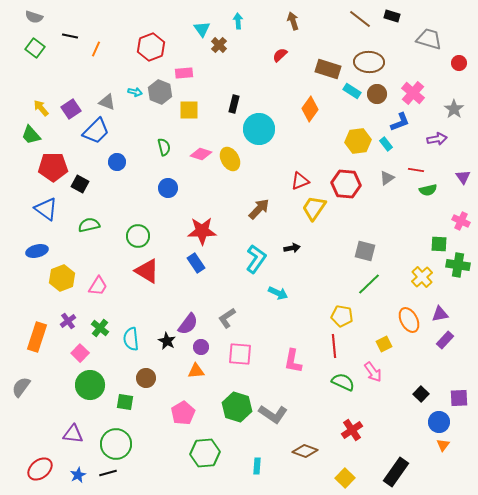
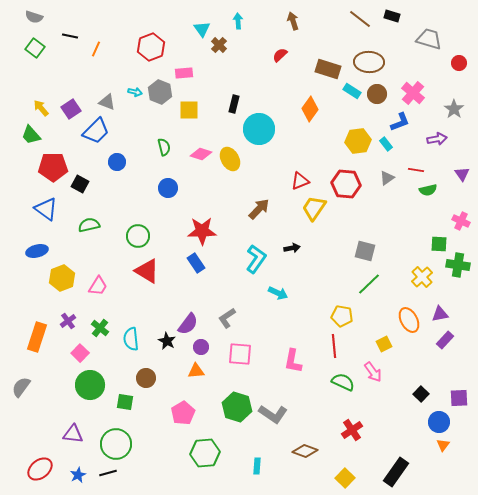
purple triangle at (463, 177): moved 1 px left, 3 px up
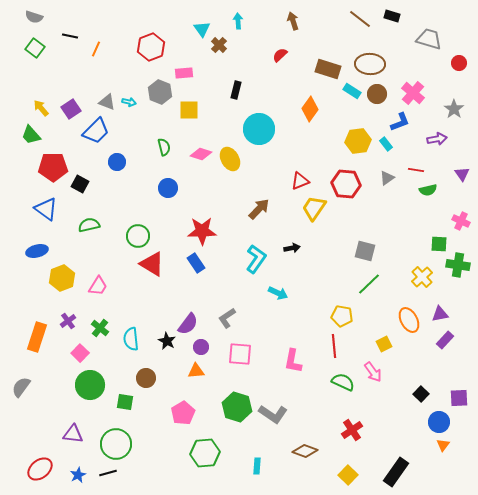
brown ellipse at (369, 62): moved 1 px right, 2 px down
cyan arrow at (135, 92): moved 6 px left, 10 px down
black rectangle at (234, 104): moved 2 px right, 14 px up
red triangle at (147, 271): moved 5 px right, 7 px up
yellow square at (345, 478): moved 3 px right, 3 px up
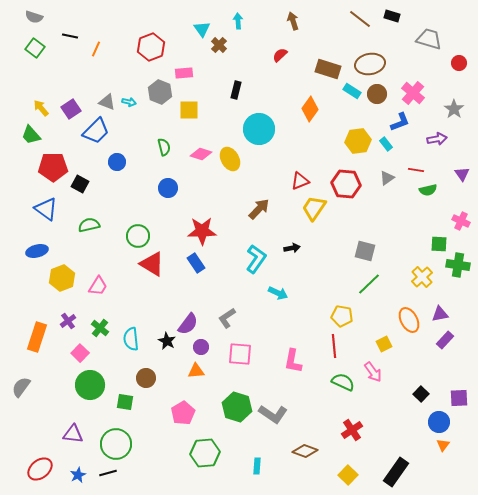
brown ellipse at (370, 64): rotated 12 degrees counterclockwise
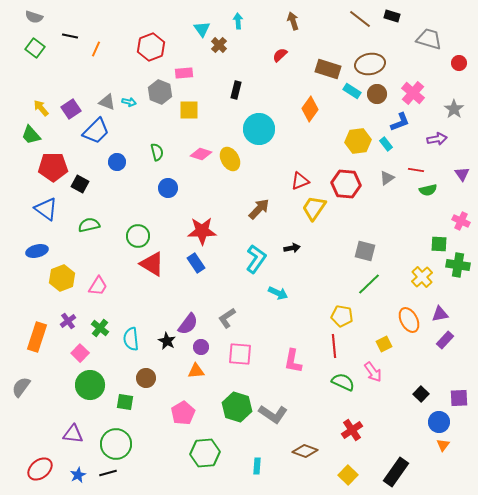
green semicircle at (164, 147): moved 7 px left, 5 px down
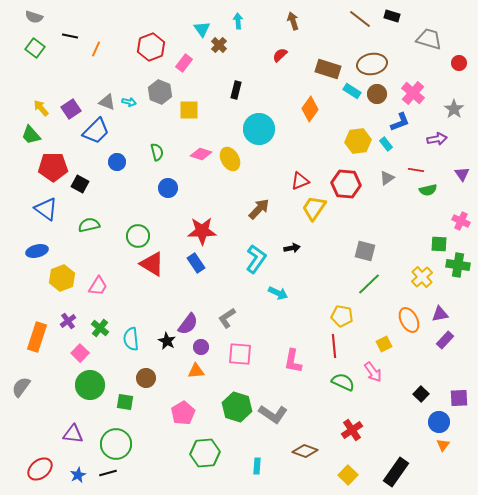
brown ellipse at (370, 64): moved 2 px right
pink rectangle at (184, 73): moved 10 px up; rotated 48 degrees counterclockwise
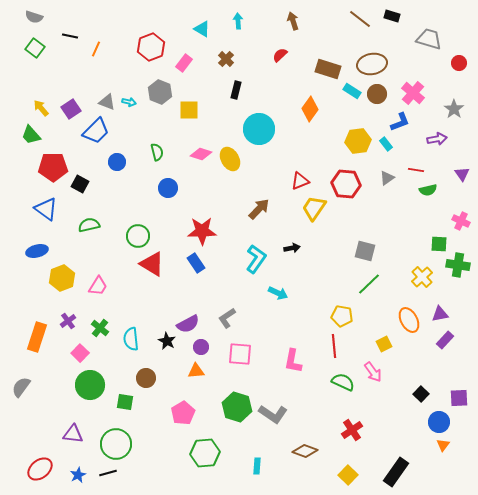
cyan triangle at (202, 29): rotated 24 degrees counterclockwise
brown cross at (219, 45): moved 7 px right, 14 px down
purple semicircle at (188, 324): rotated 25 degrees clockwise
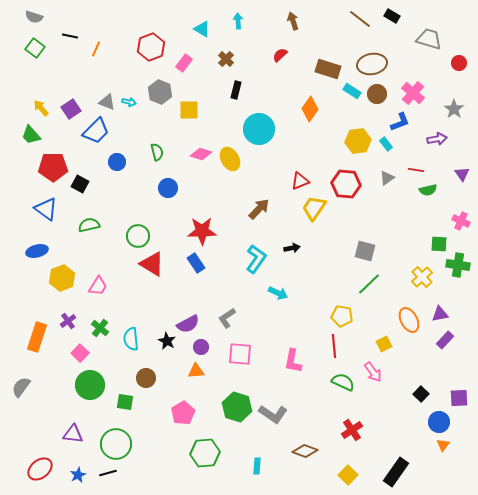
black rectangle at (392, 16): rotated 14 degrees clockwise
